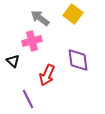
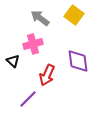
yellow square: moved 1 px right, 1 px down
pink cross: moved 1 px right, 3 px down
purple diamond: moved 1 px down
purple line: rotated 72 degrees clockwise
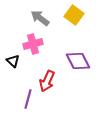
purple diamond: rotated 20 degrees counterclockwise
red arrow: moved 6 px down
purple line: rotated 30 degrees counterclockwise
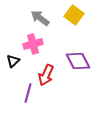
black triangle: rotated 32 degrees clockwise
red arrow: moved 1 px left, 6 px up
purple line: moved 6 px up
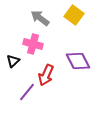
pink cross: rotated 30 degrees clockwise
purple line: moved 1 px left, 1 px up; rotated 24 degrees clockwise
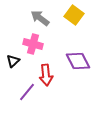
red arrow: rotated 30 degrees counterclockwise
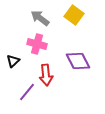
pink cross: moved 4 px right
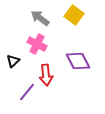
pink cross: rotated 12 degrees clockwise
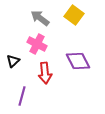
red arrow: moved 1 px left, 2 px up
purple line: moved 5 px left, 4 px down; rotated 24 degrees counterclockwise
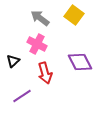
purple diamond: moved 2 px right, 1 px down
red arrow: rotated 10 degrees counterclockwise
purple line: rotated 42 degrees clockwise
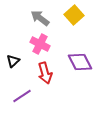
yellow square: rotated 12 degrees clockwise
pink cross: moved 3 px right
